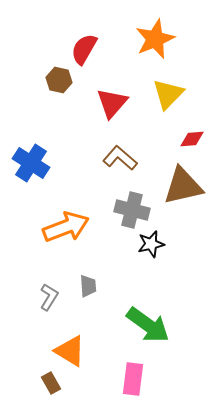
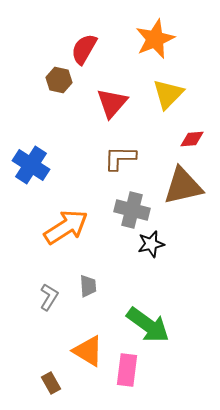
brown L-shape: rotated 40 degrees counterclockwise
blue cross: moved 2 px down
orange arrow: rotated 12 degrees counterclockwise
orange triangle: moved 18 px right
pink rectangle: moved 6 px left, 9 px up
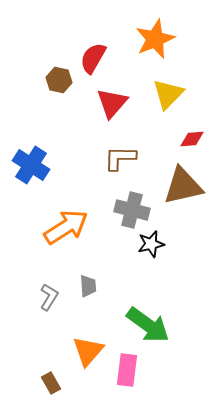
red semicircle: moved 9 px right, 9 px down
orange triangle: rotated 40 degrees clockwise
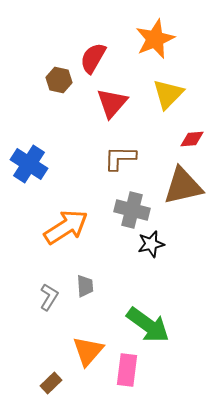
blue cross: moved 2 px left, 1 px up
gray trapezoid: moved 3 px left
brown rectangle: rotated 75 degrees clockwise
